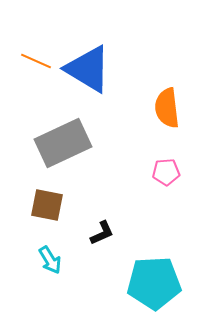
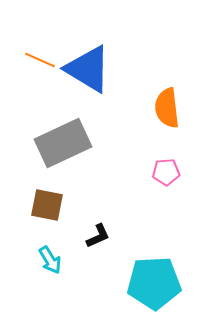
orange line: moved 4 px right, 1 px up
black L-shape: moved 4 px left, 3 px down
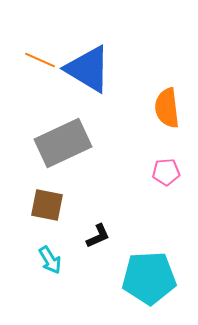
cyan pentagon: moved 5 px left, 5 px up
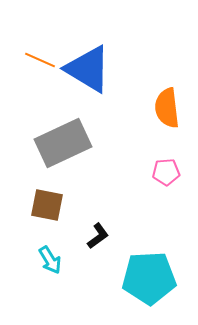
black L-shape: rotated 12 degrees counterclockwise
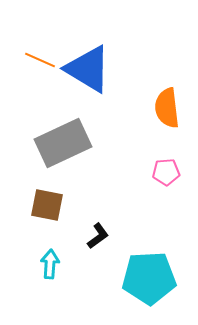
cyan arrow: moved 4 px down; rotated 144 degrees counterclockwise
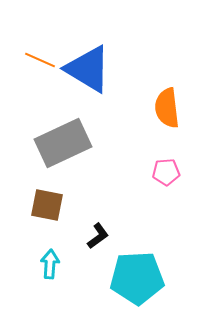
cyan pentagon: moved 12 px left
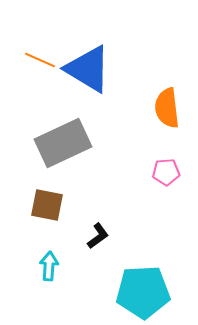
cyan arrow: moved 1 px left, 2 px down
cyan pentagon: moved 6 px right, 14 px down
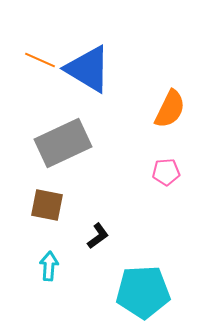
orange semicircle: moved 3 px right, 1 px down; rotated 147 degrees counterclockwise
